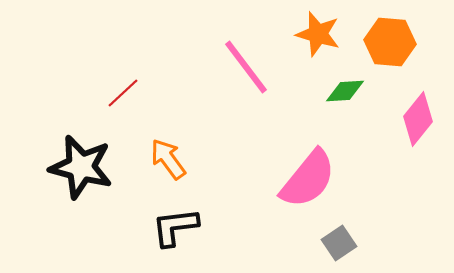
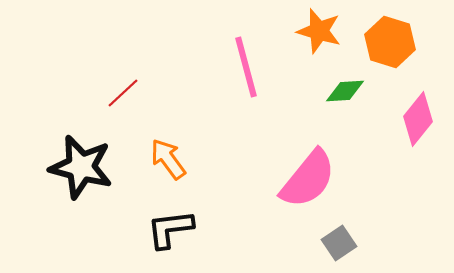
orange star: moved 1 px right, 3 px up
orange hexagon: rotated 12 degrees clockwise
pink line: rotated 22 degrees clockwise
black L-shape: moved 5 px left, 2 px down
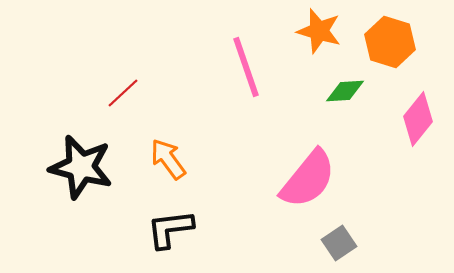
pink line: rotated 4 degrees counterclockwise
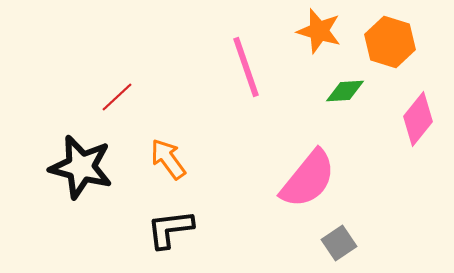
red line: moved 6 px left, 4 px down
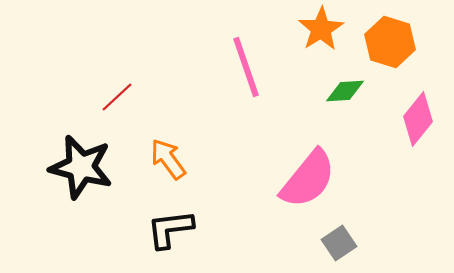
orange star: moved 2 px right, 2 px up; rotated 24 degrees clockwise
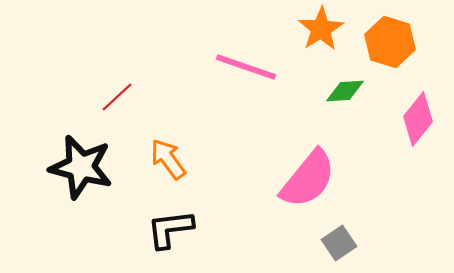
pink line: rotated 52 degrees counterclockwise
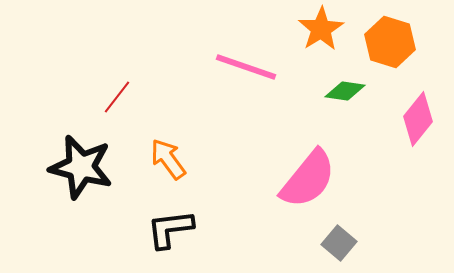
green diamond: rotated 12 degrees clockwise
red line: rotated 9 degrees counterclockwise
gray square: rotated 16 degrees counterclockwise
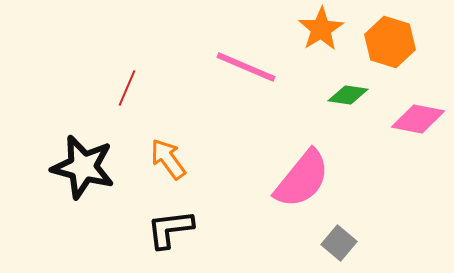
pink line: rotated 4 degrees clockwise
green diamond: moved 3 px right, 4 px down
red line: moved 10 px right, 9 px up; rotated 15 degrees counterclockwise
pink diamond: rotated 62 degrees clockwise
black star: moved 2 px right
pink semicircle: moved 6 px left
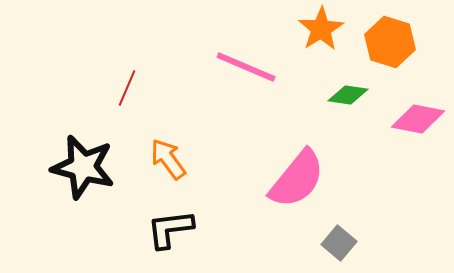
pink semicircle: moved 5 px left
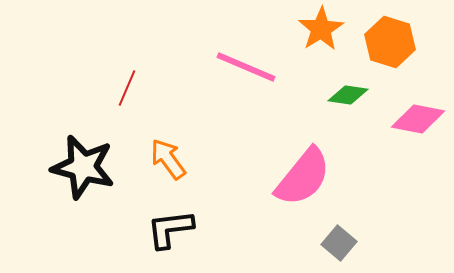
pink semicircle: moved 6 px right, 2 px up
